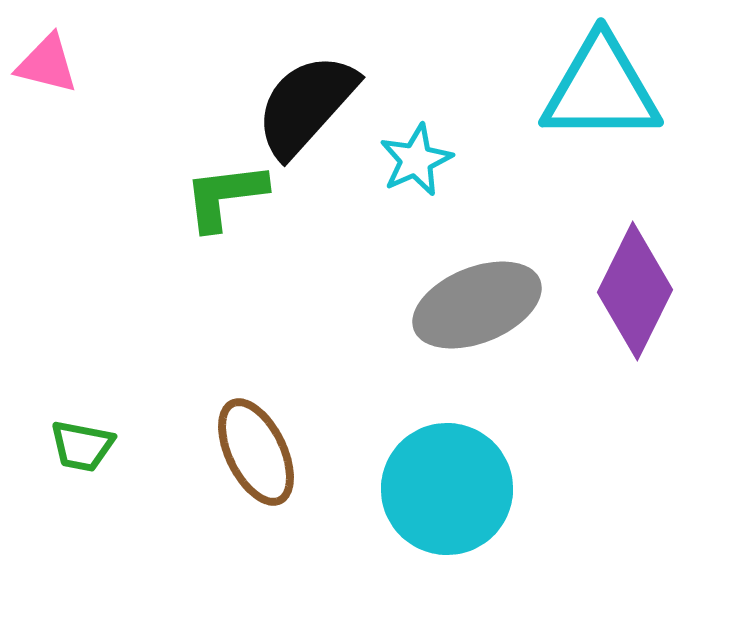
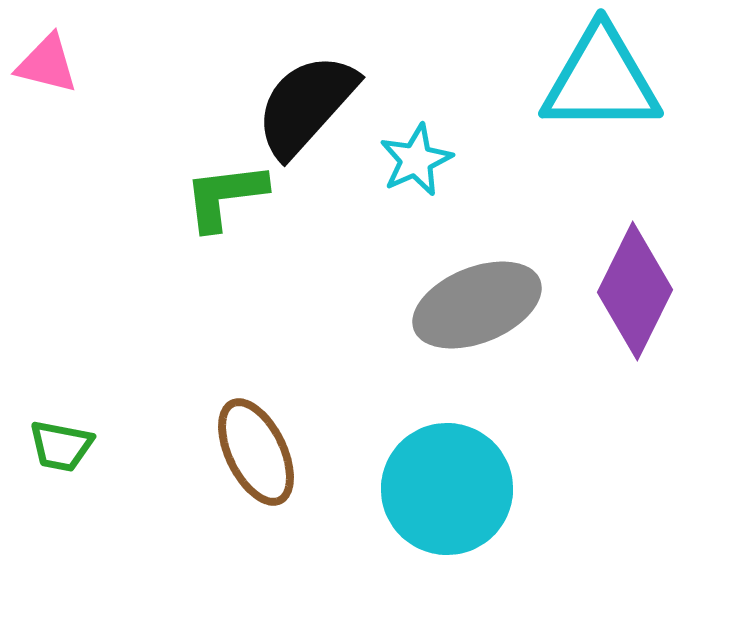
cyan triangle: moved 9 px up
green trapezoid: moved 21 px left
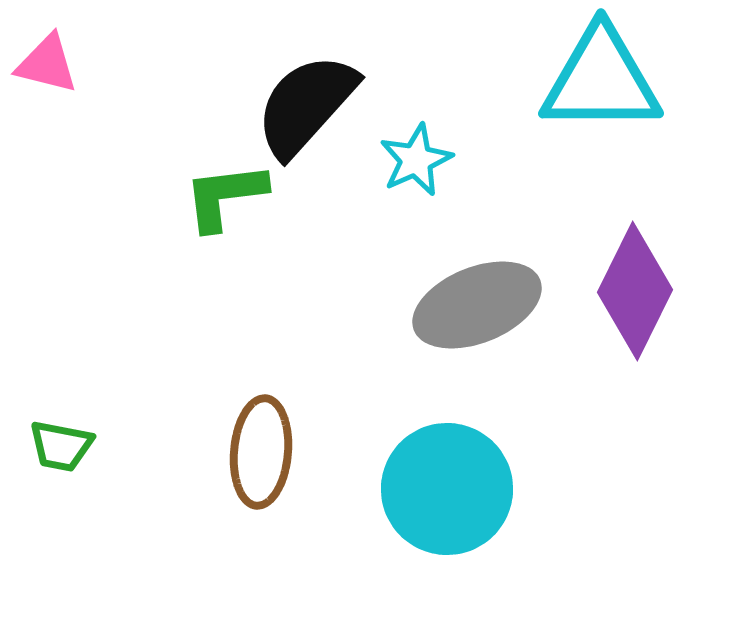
brown ellipse: moved 5 px right; rotated 31 degrees clockwise
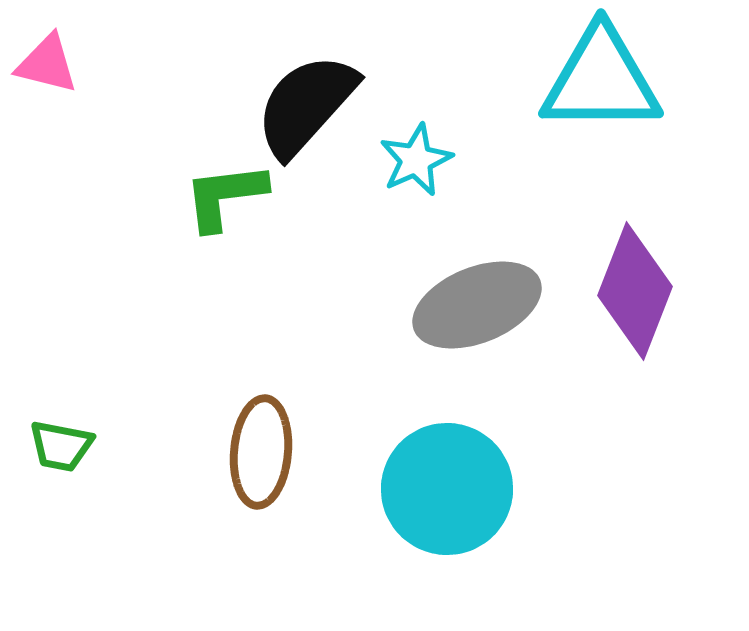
purple diamond: rotated 5 degrees counterclockwise
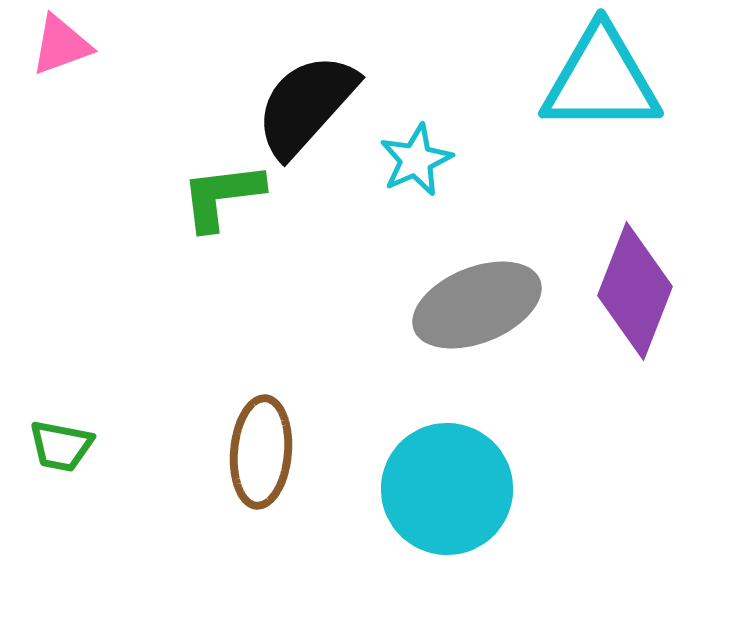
pink triangle: moved 14 px right, 19 px up; rotated 34 degrees counterclockwise
green L-shape: moved 3 px left
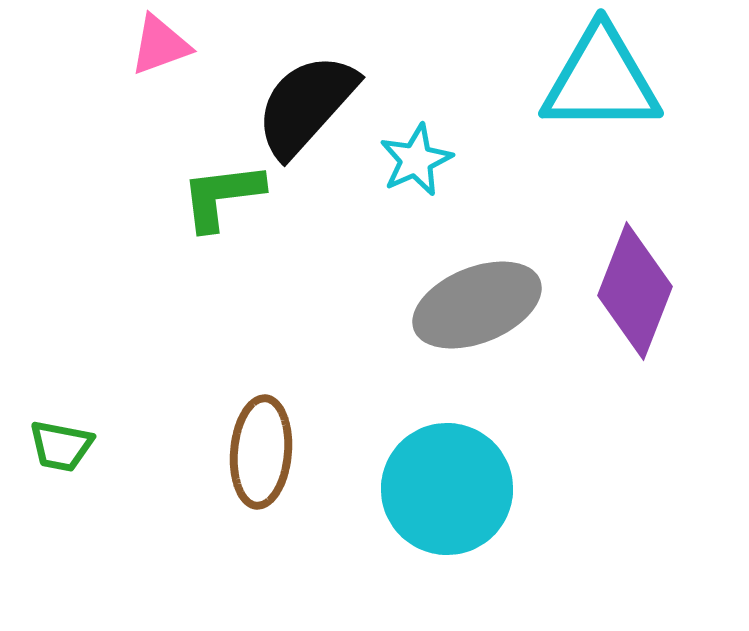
pink triangle: moved 99 px right
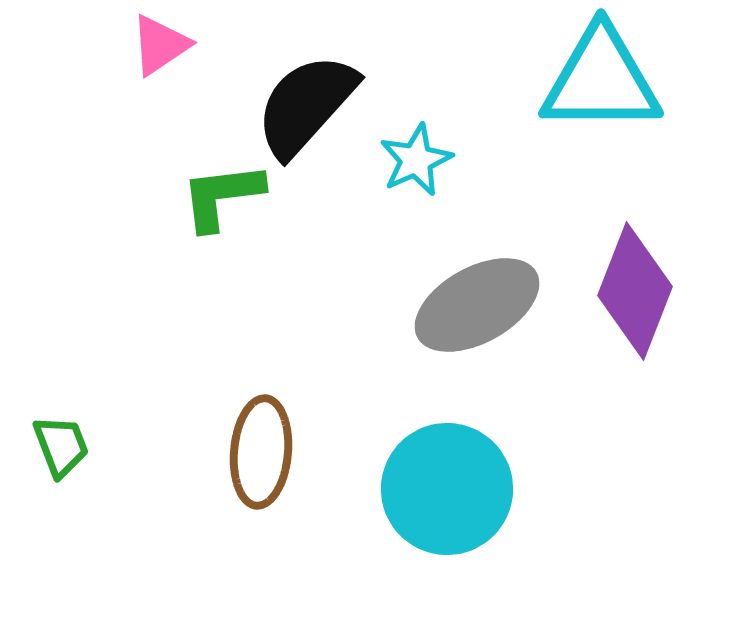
pink triangle: rotated 14 degrees counterclockwise
gray ellipse: rotated 7 degrees counterclockwise
green trapezoid: rotated 122 degrees counterclockwise
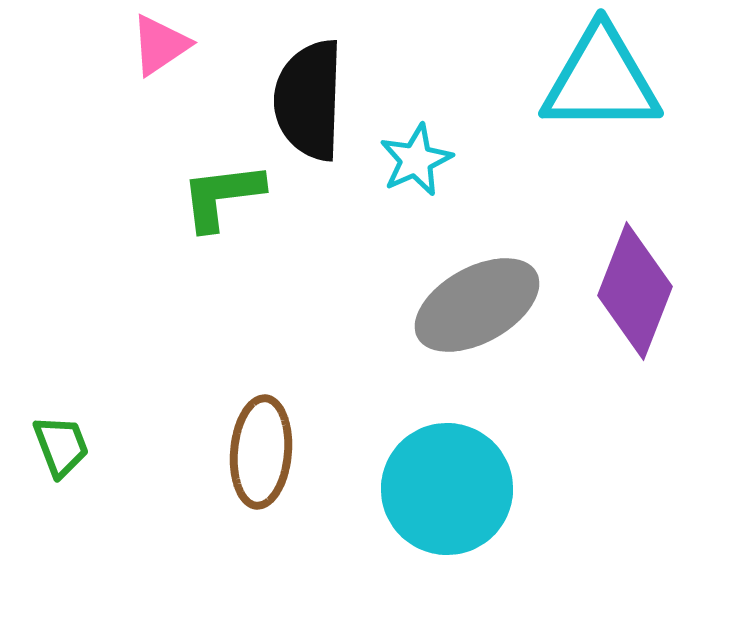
black semicircle: moved 3 px right, 5 px up; rotated 40 degrees counterclockwise
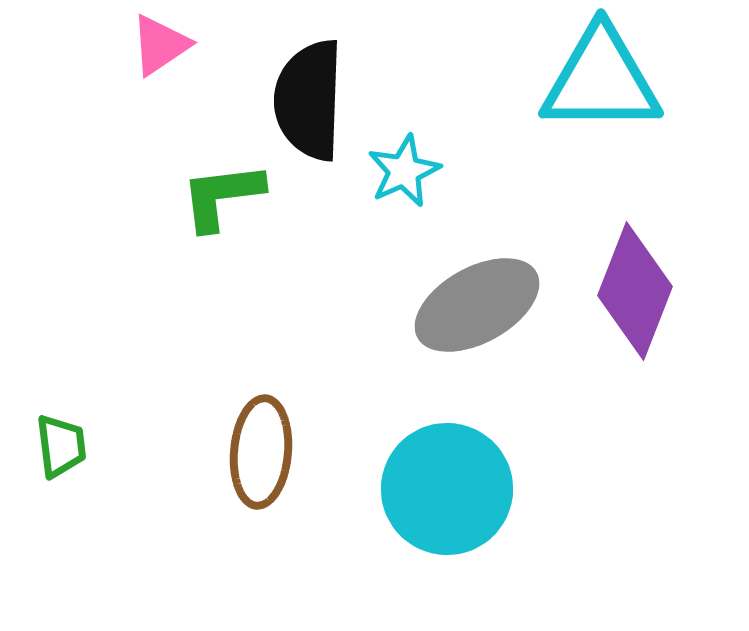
cyan star: moved 12 px left, 11 px down
green trapezoid: rotated 14 degrees clockwise
